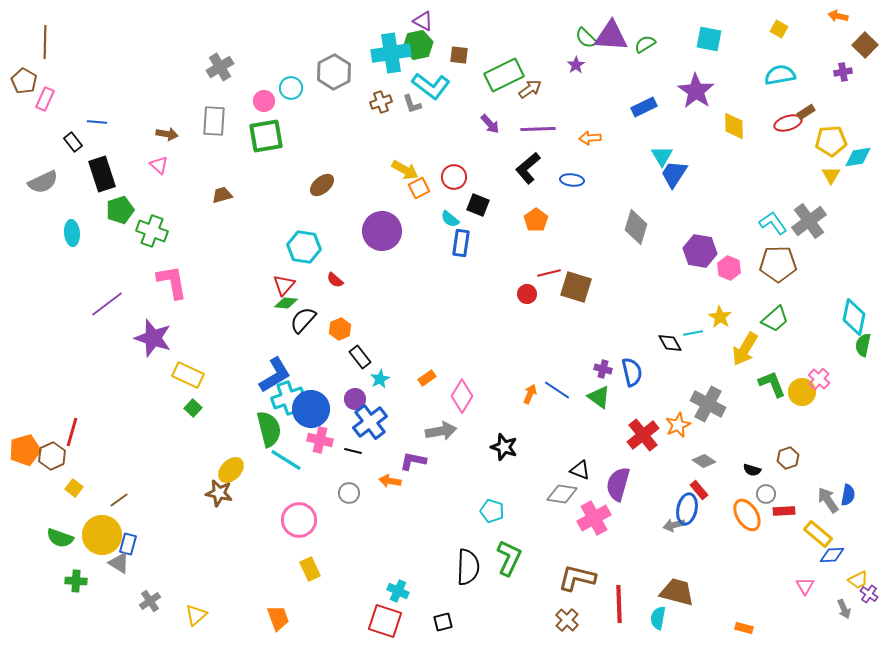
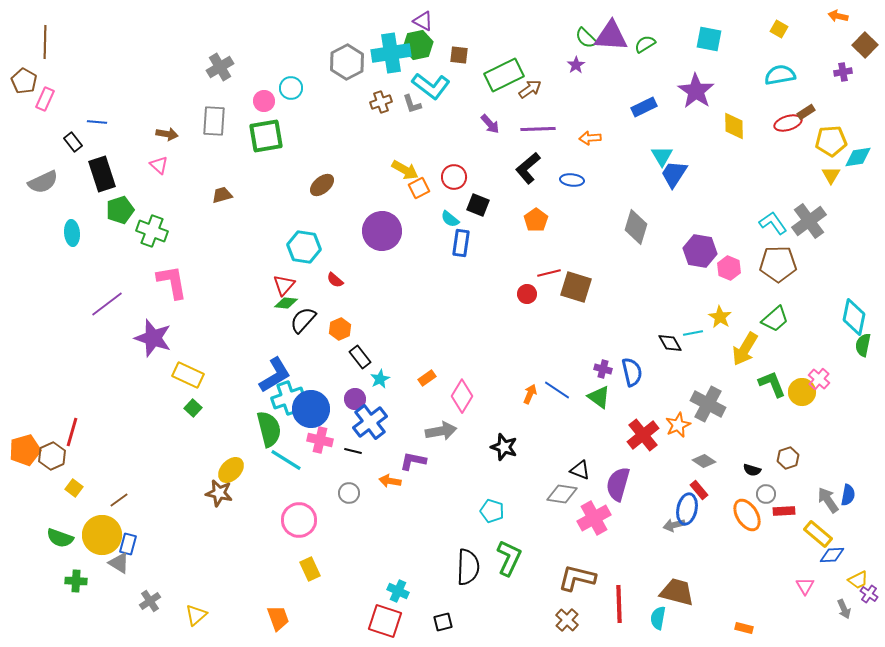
gray hexagon at (334, 72): moved 13 px right, 10 px up
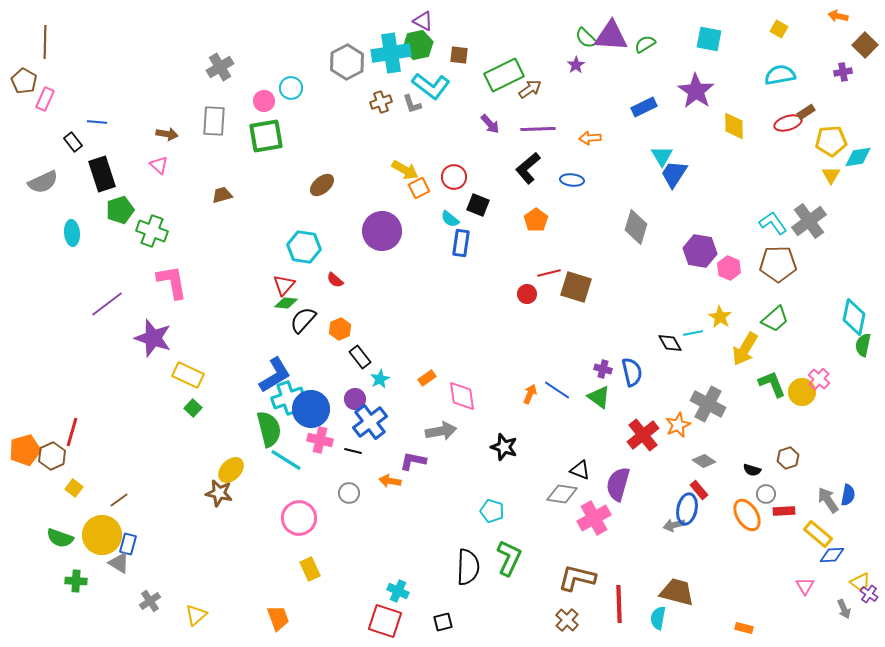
pink diamond at (462, 396): rotated 40 degrees counterclockwise
pink circle at (299, 520): moved 2 px up
yellow trapezoid at (858, 580): moved 2 px right, 2 px down
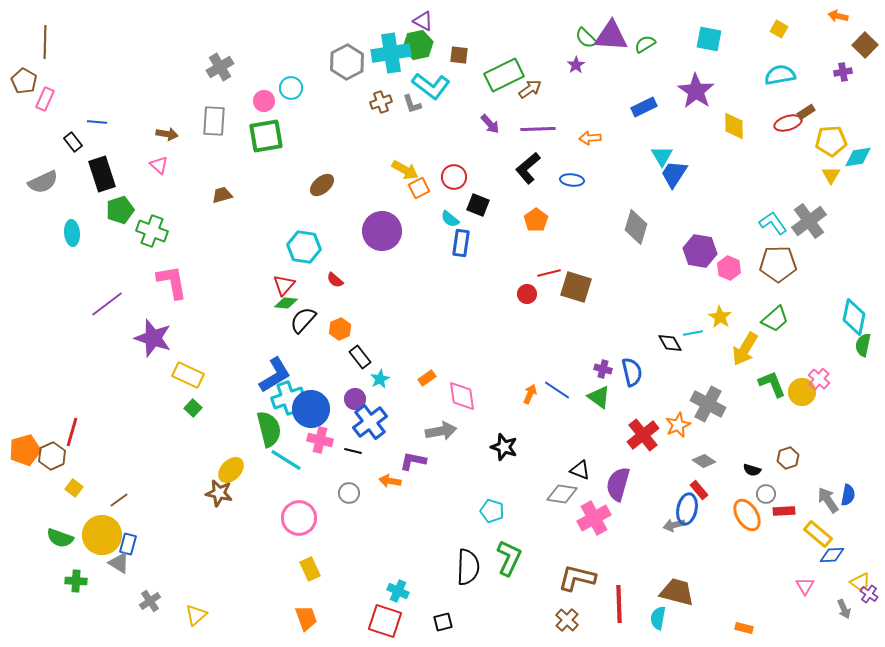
orange trapezoid at (278, 618): moved 28 px right
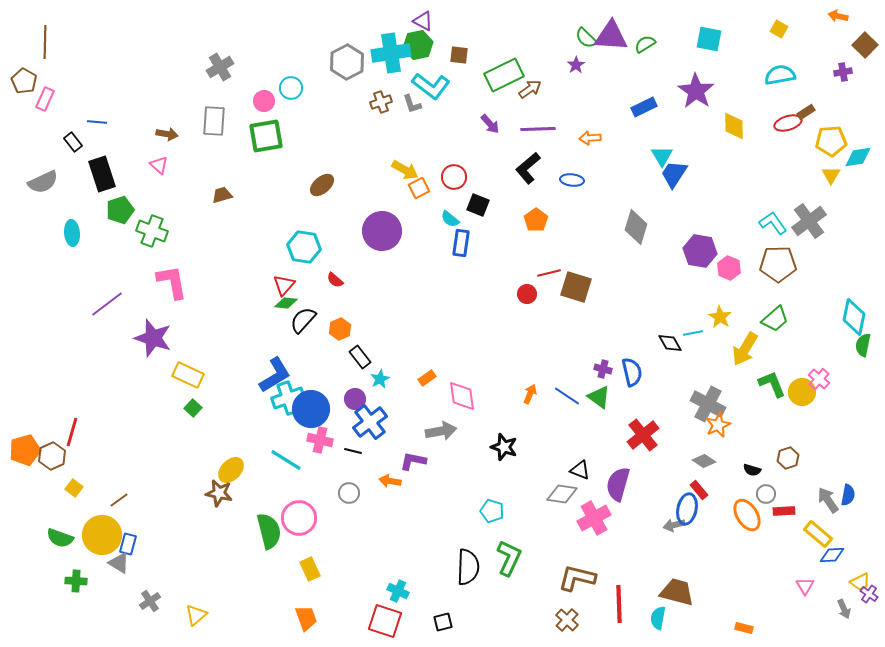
blue line at (557, 390): moved 10 px right, 6 px down
orange star at (678, 425): moved 40 px right
green semicircle at (269, 429): moved 102 px down
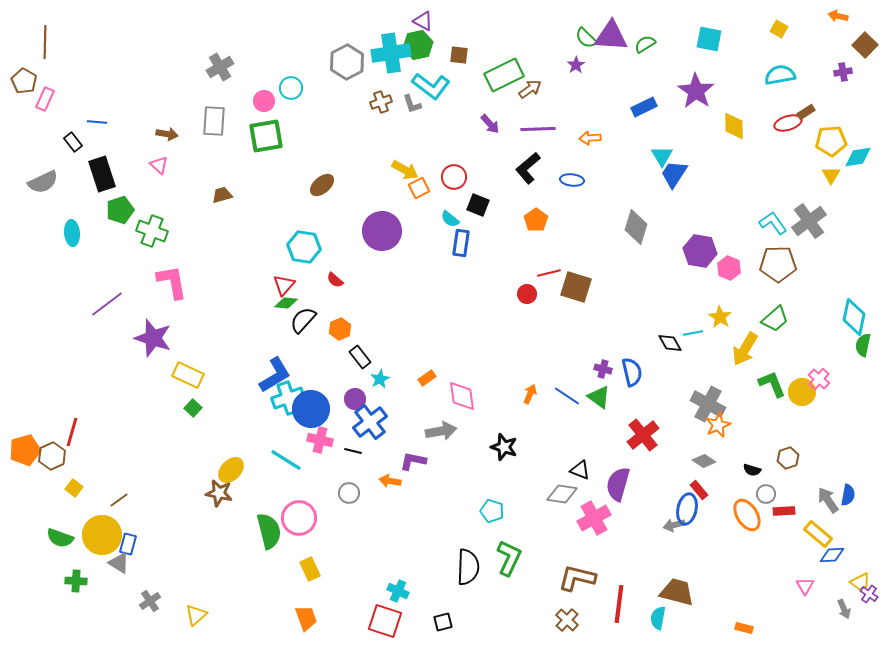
red line at (619, 604): rotated 9 degrees clockwise
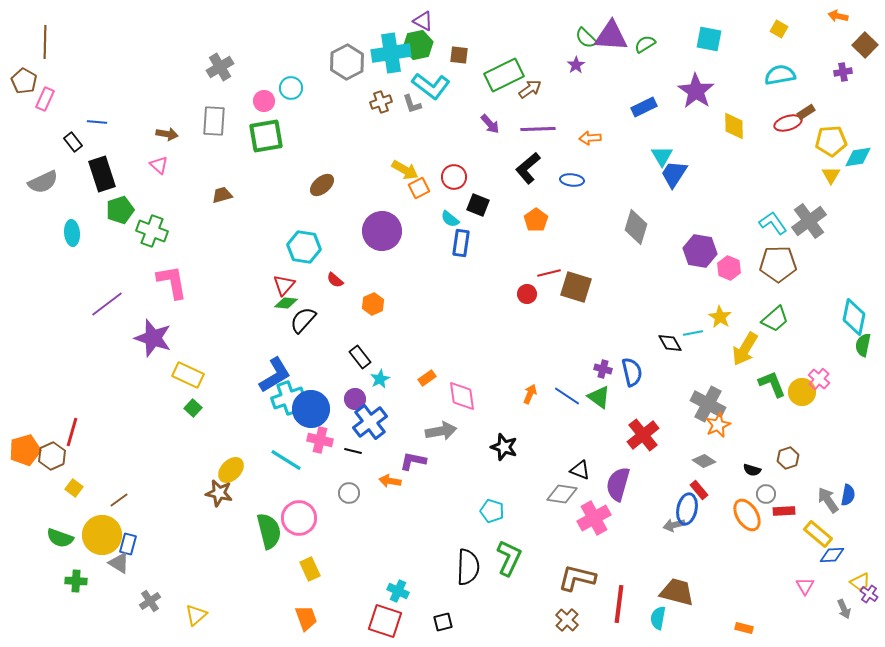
orange hexagon at (340, 329): moved 33 px right, 25 px up
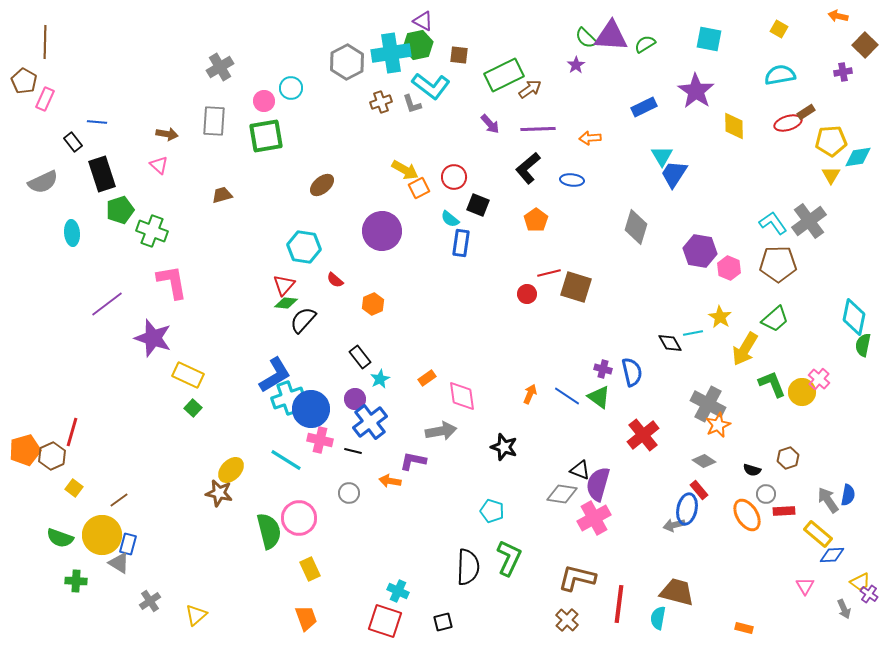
purple semicircle at (618, 484): moved 20 px left
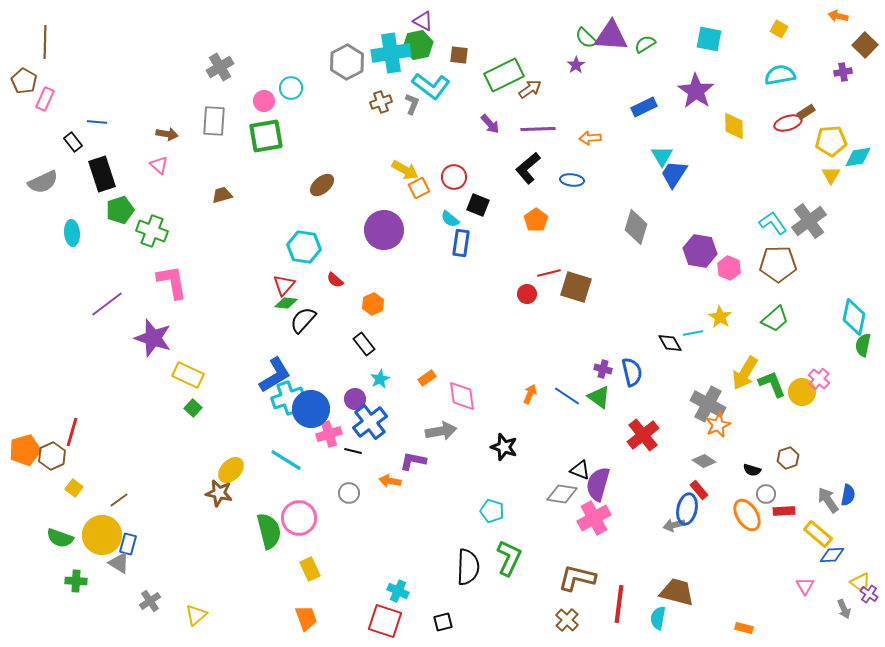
gray L-shape at (412, 104): rotated 140 degrees counterclockwise
purple circle at (382, 231): moved 2 px right, 1 px up
yellow arrow at (745, 349): moved 24 px down
black rectangle at (360, 357): moved 4 px right, 13 px up
pink cross at (320, 440): moved 9 px right, 6 px up; rotated 30 degrees counterclockwise
